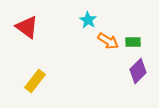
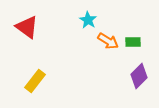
purple diamond: moved 1 px right, 5 px down
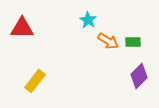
red triangle: moved 5 px left, 1 px down; rotated 35 degrees counterclockwise
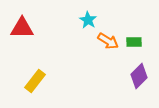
green rectangle: moved 1 px right
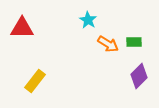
orange arrow: moved 3 px down
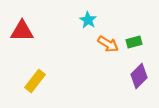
red triangle: moved 3 px down
green rectangle: rotated 14 degrees counterclockwise
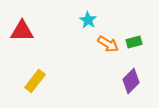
purple diamond: moved 8 px left, 5 px down
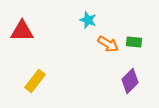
cyan star: rotated 12 degrees counterclockwise
green rectangle: rotated 21 degrees clockwise
purple diamond: moved 1 px left
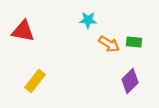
cyan star: rotated 18 degrees counterclockwise
red triangle: moved 1 px right; rotated 10 degrees clockwise
orange arrow: moved 1 px right
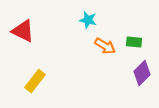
cyan star: rotated 12 degrees clockwise
red triangle: rotated 15 degrees clockwise
orange arrow: moved 4 px left, 2 px down
purple diamond: moved 12 px right, 8 px up
